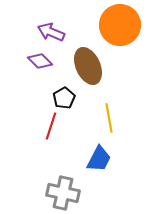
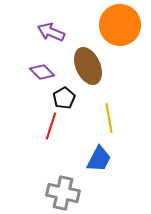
purple diamond: moved 2 px right, 11 px down
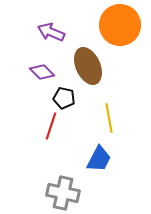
black pentagon: rotated 30 degrees counterclockwise
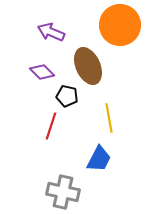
black pentagon: moved 3 px right, 2 px up
gray cross: moved 1 px up
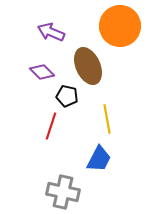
orange circle: moved 1 px down
yellow line: moved 2 px left, 1 px down
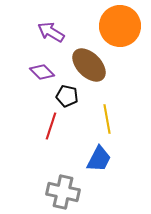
purple arrow: rotated 8 degrees clockwise
brown ellipse: moved 1 px right, 1 px up; rotated 21 degrees counterclockwise
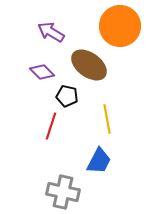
brown ellipse: rotated 9 degrees counterclockwise
blue trapezoid: moved 2 px down
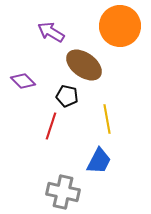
brown ellipse: moved 5 px left
purple diamond: moved 19 px left, 9 px down
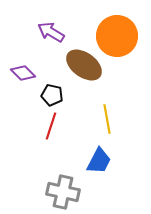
orange circle: moved 3 px left, 10 px down
purple diamond: moved 8 px up
black pentagon: moved 15 px left, 1 px up
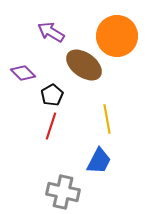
black pentagon: rotated 30 degrees clockwise
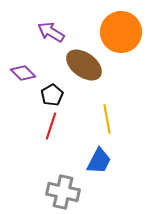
orange circle: moved 4 px right, 4 px up
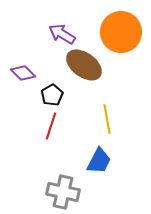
purple arrow: moved 11 px right, 2 px down
